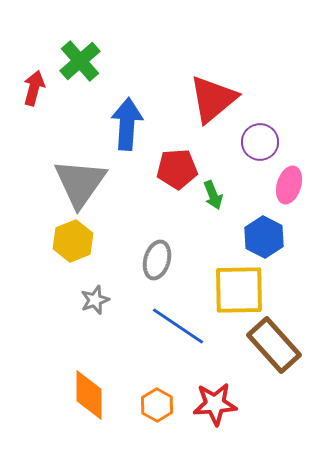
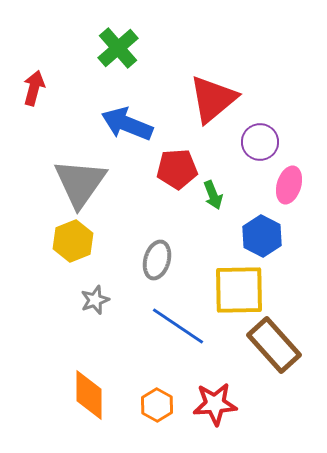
green cross: moved 38 px right, 13 px up
blue arrow: rotated 72 degrees counterclockwise
blue hexagon: moved 2 px left, 1 px up
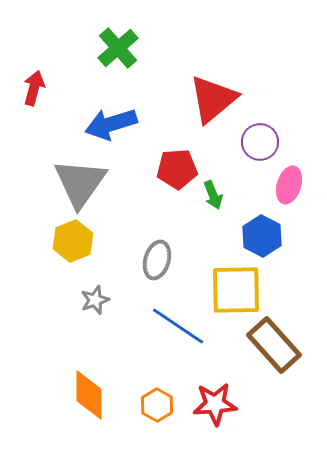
blue arrow: moved 16 px left; rotated 39 degrees counterclockwise
yellow square: moved 3 px left
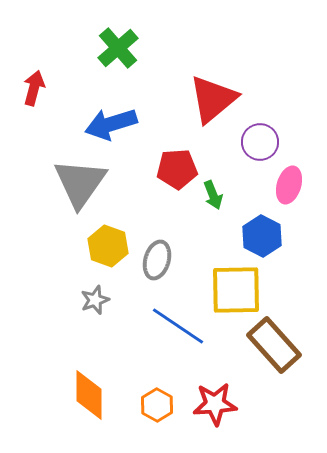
yellow hexagon: moved 35 px right, 5 px down; rotated 18 degrees counterclockwise
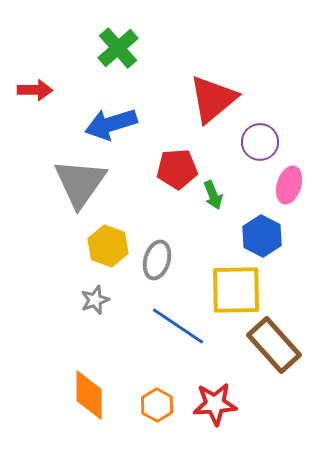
red arrow: moved 1 px right, 2 px down; rotated 76 degrees clockwise
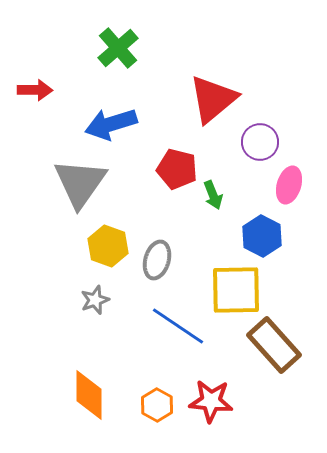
red pentagon: rotated 18 degrees clockwise
red star: moved 4 px left, 3 px up; rotated 9 degrees clockwise
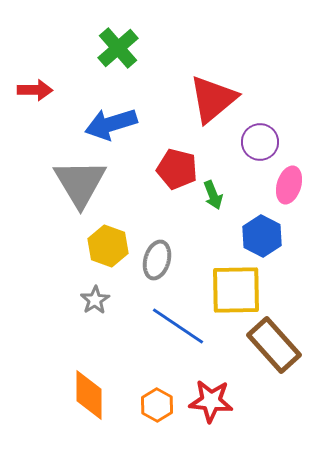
gray triangle: rotated 6 degrees counterclockwise
gray star: rotated 12 degrees counterclockwise
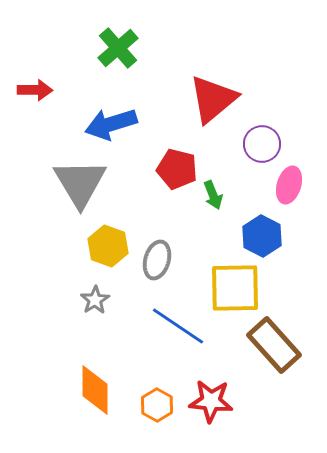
purple circle: moved 2 px right, 2 px down
yellow square: moved 1 px left, 2 px up
orange diamond: moved 6 px right, 5 px up
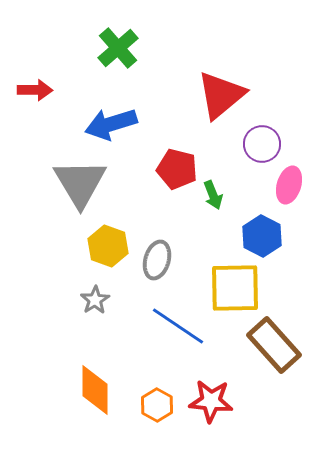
red triangle: moved 8 px right, 4 px up
